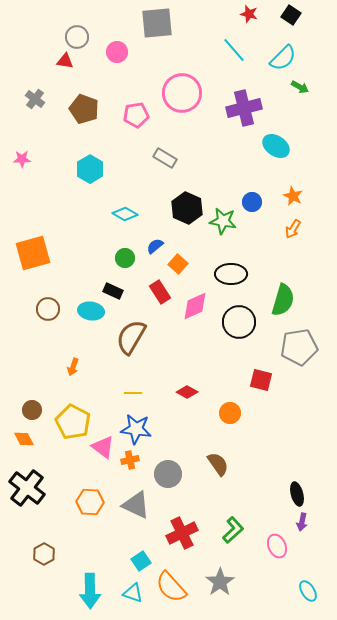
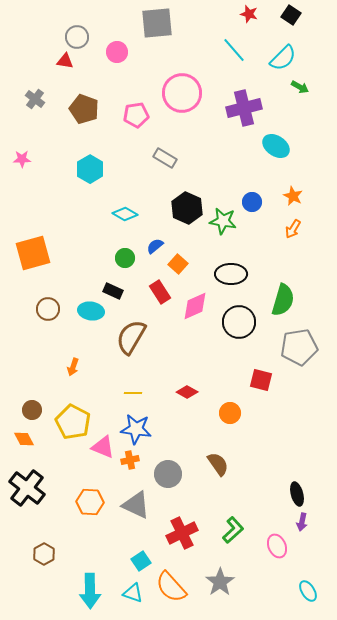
pink triangle at (103, 447): rotated 15 degrees counterclockwise
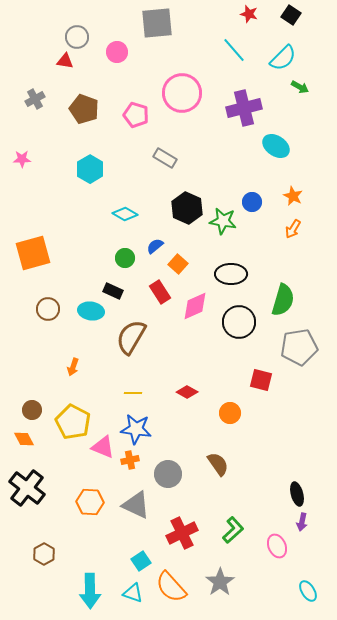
gray cross at (35, 99): rotated 24 degrees clockwise
pink pentagon at (136, 115): rotated 25 degrees clockwise
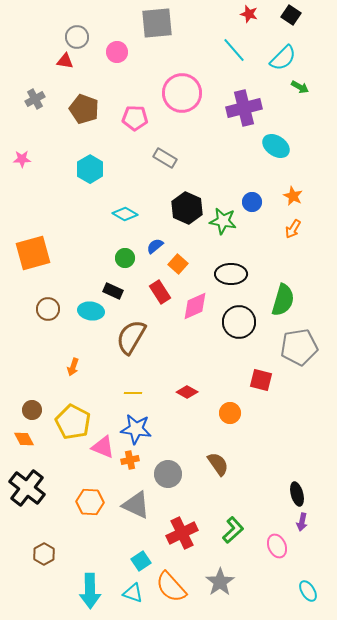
pink pentagon at (136, 115): moved 1 px left, 3 px down; rotated 15 degrees counterclockwise
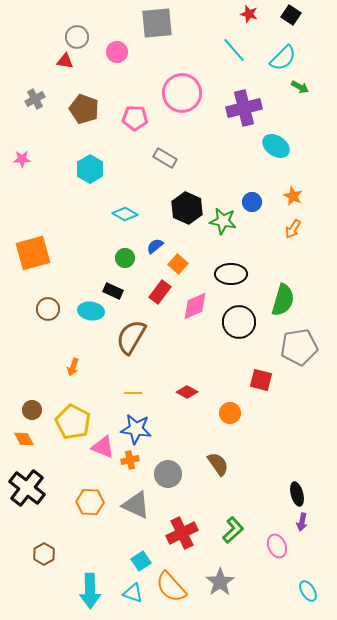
red rectangle at (160, 292): rotated 70 degrees clockwise
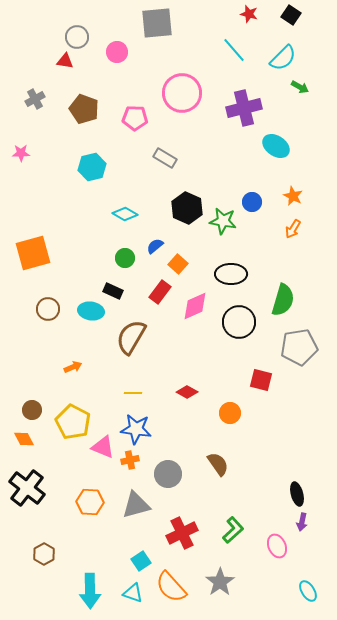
pink star at (22, 159): moved 1 px left, 6 px up
cyan hexagon at (90, 169): moved 2 px right, 2 px up; rotated 16 degrees clockwise
orange arrow at (73, 367): rotated 132 degrees counterclockwise
gray triangle at (136, 505): rotated 40 degrees counterclockwise
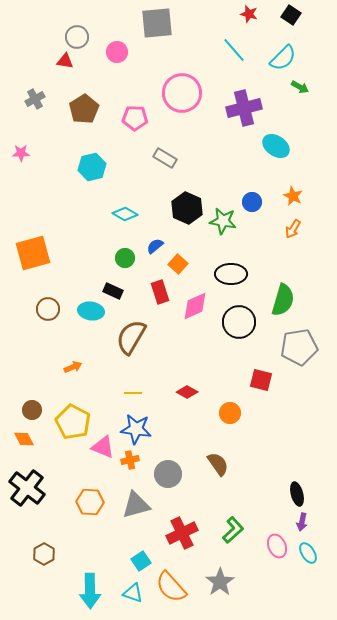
brown pentagon at (84, 109): rotated 20 degrees clockwise
red rectangle at (160, 292): rotated 55 degrees counterclockwise
cyan ellipse at (308, 591): moved 38 px up
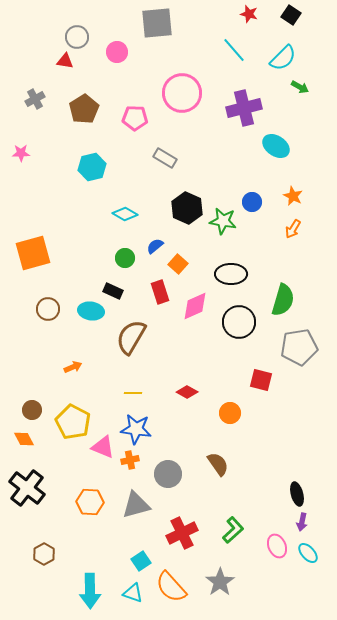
cyan ellipse at (308, 553): rotated 10 degrees counterclockwise
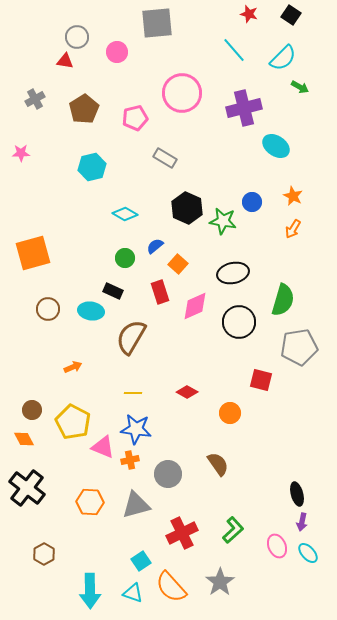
pink pentagon at (135, 118): rotated 15 degrees counterclockwise
black ellipse at (231, 274): moved 2 px right, 1 px up; rotated 12 degrees counterclockwise
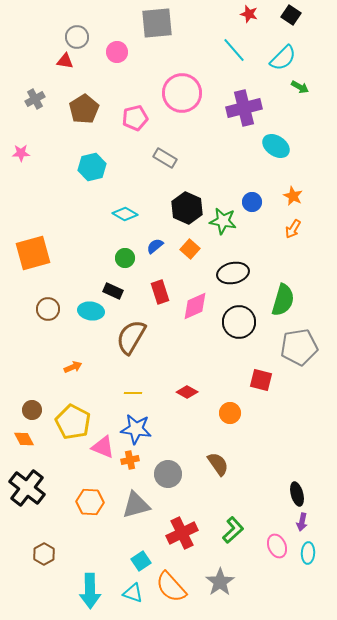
orange square at (178, 264): moved 12 px right, 15 px up
cyan ellipse at (308, 553): rotated 45 degrees clockwise
